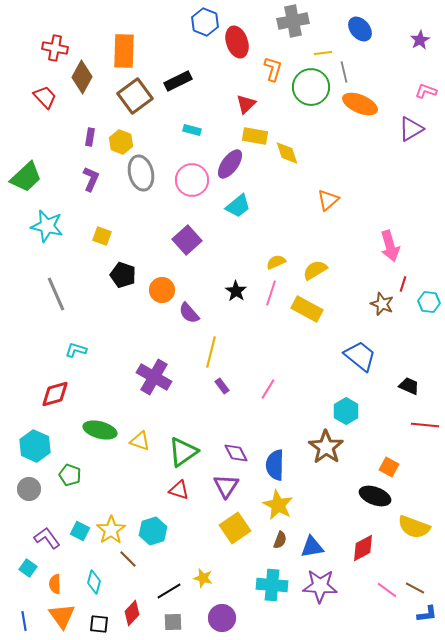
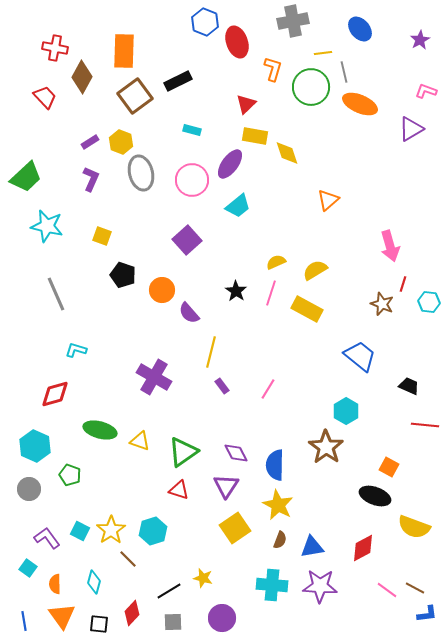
purple rectangle at (90, 137): moved 5 px down; rotated 48 degrees clockwise
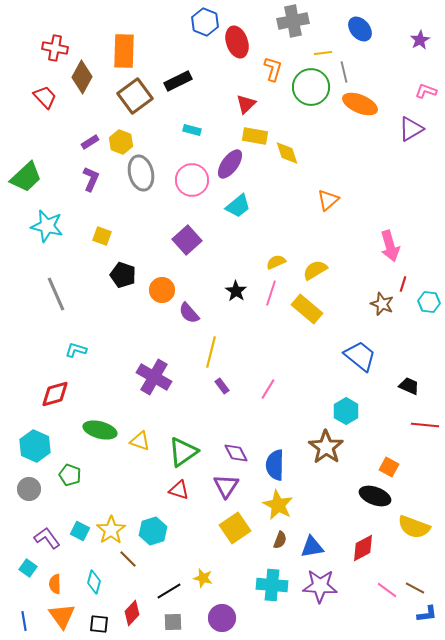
yellow rectangle at (307, 309): rotated 12 degrees clockwise
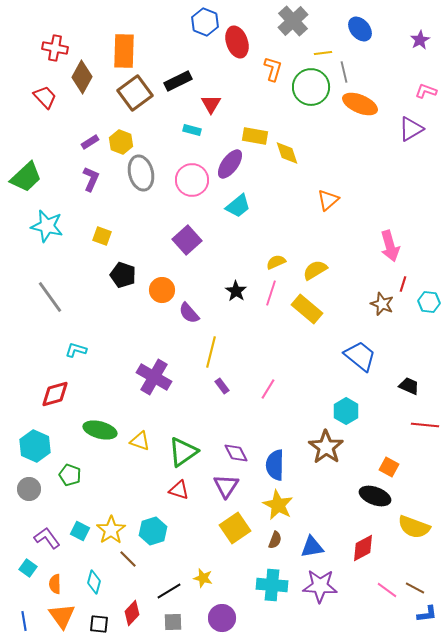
gray cross at (293, 21): rotated 32 degrees counterclockwise
brown square at (135, 96): moved 3 px up
red triangle at (246, 104): moved 35 px left; rotated 15 degrees counterclockwise
gray line at (56, 294): moved 6 px left, 3 px down; rotated 12 degrees counterclockwise
brown semicircle at (280, 540): moved 5 px left
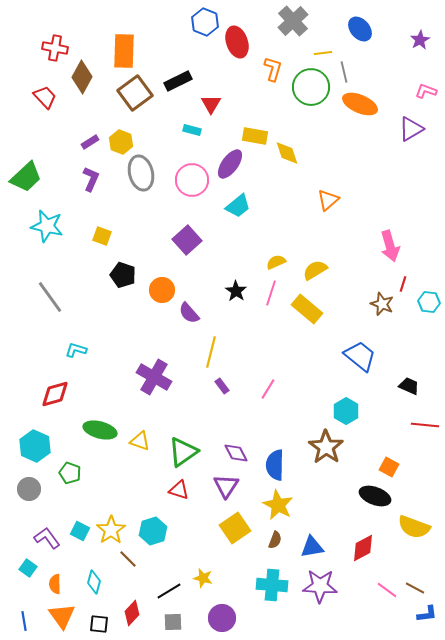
green pentagon at (70, 475): moved 2 px up
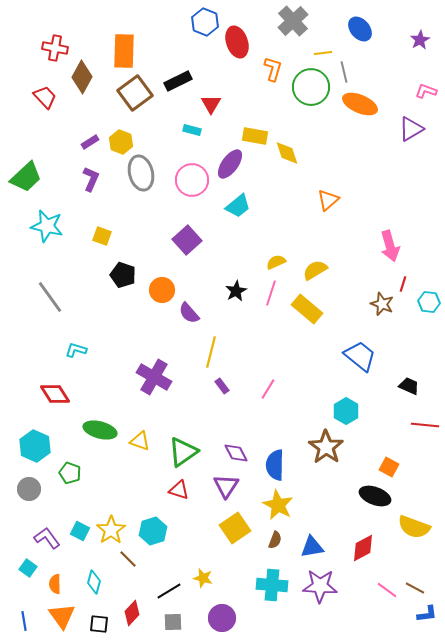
black star at (236, 291): rotated 10 degrees clockwise
red diamond at (55, 394): rotated 72 degrees clockwise
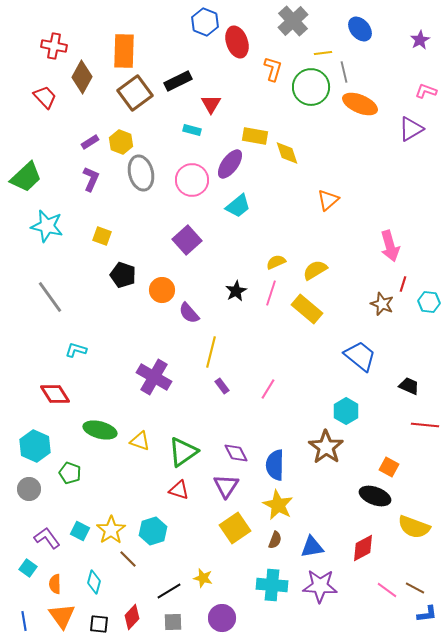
red cross at (55, 48): moved 1 px left, 2 px up
red diamond at (132, 613): moved 4 px down
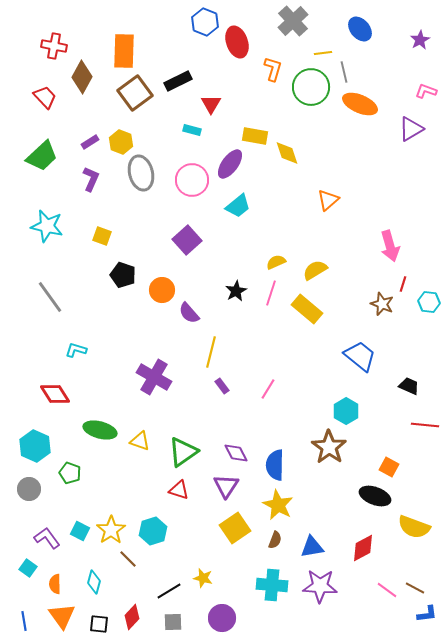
green trapezoid at (26, 177): moved 16 px right, 21 px up
brown star at (326, 447): moved 3 px right
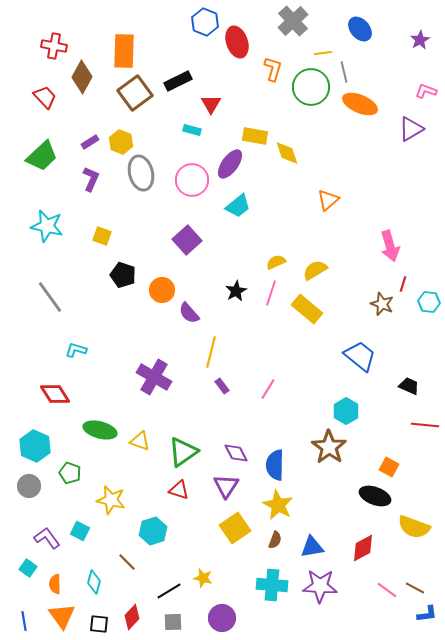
gray circle at (29, 489): moved 3 px up
yellow star at (111, 530): moved 30 px up; rotated 24 degrees counterclockwise
brown line at (128, 559): moved 1 px left, 3 px down
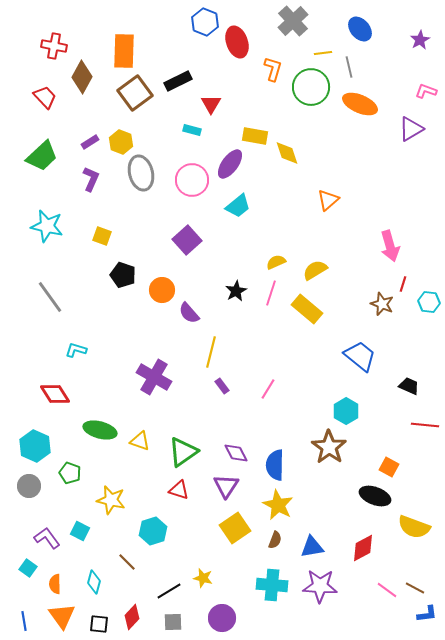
gray line at (344, 72): moved 5 px right, 5 px up
